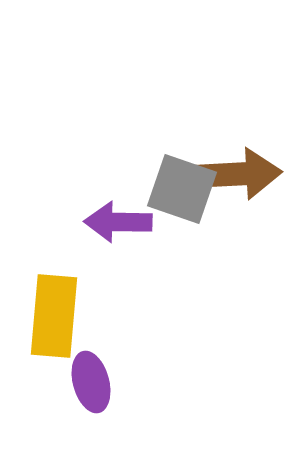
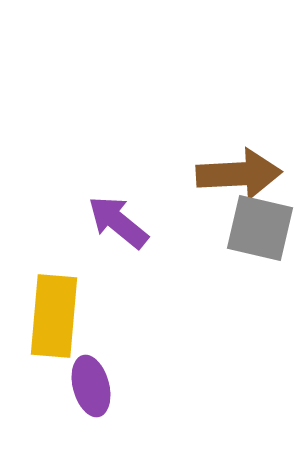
gray square: moved 78 px right, 39 px down; rotated 6 degrees counterclockwise
purple arrow: rotated 38 degrees clockwise
purple ellipse: moved 4 px down
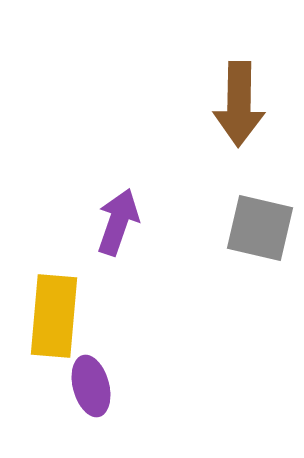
brown arrow: moved 70 px up; rotated 94 degrees clockwise
purple arrow: rotated 70 degrees clockwise
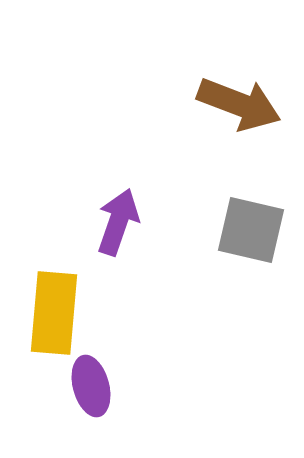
brown arrow: rotated 70 degrees counterclockwise
gray square: moved 9 px left, 2 px down
yellow rectangle: moved 3 px up
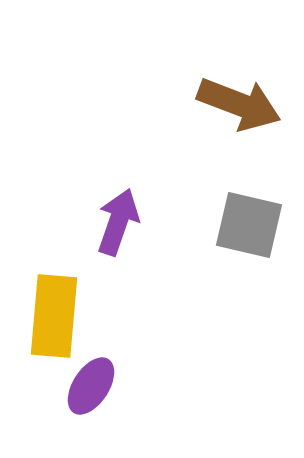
gray square: moved 2 px left, 5 px up
yellow rectangle: moved 3 px down
purple ellipse: rotated 48 degrees clockwise
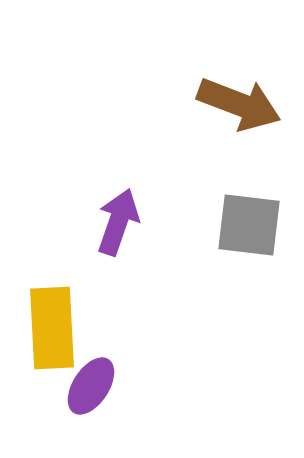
gray square: rotated 6 degrees counterclockwise
yellow rectangle: moved 2 px left, 12 px down; rotated 8 degrees counterclockwise
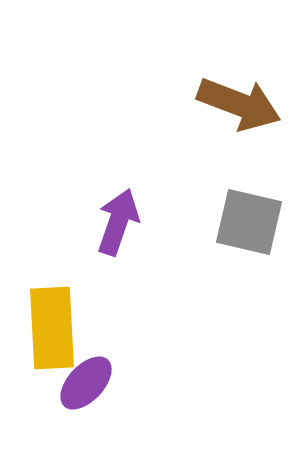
gray square: moved 3 px up; rotated 6 degrees clockwise
purple ellipse: moved 5 px left, 3 px up; rotated 10 degrees clockwise
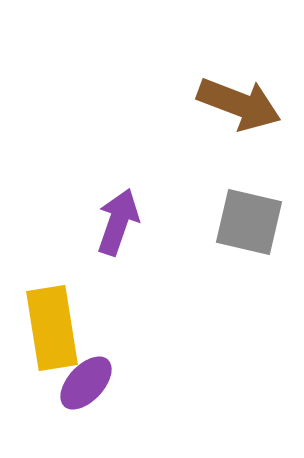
yellow rectangle: rotated 6 degrees counterclockwise
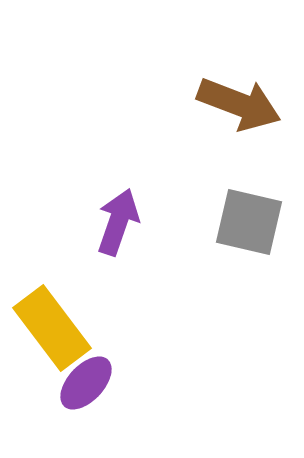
yellow rectangle: rotated 28 degrees counterclockwise
